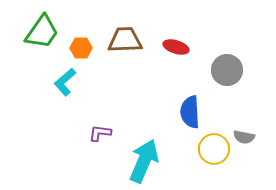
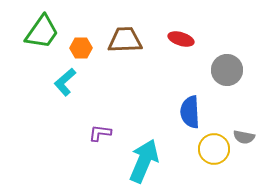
red ellipse: moved 5 px right, 8 px up
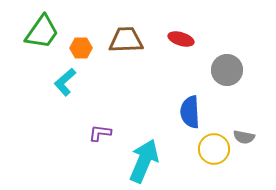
brown trapezoid: moved 1 px right
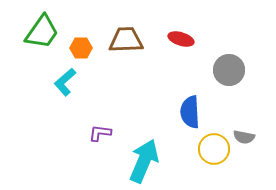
gray circle: moved 2 px right
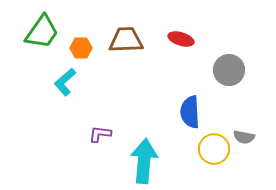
purple L-shape: moved 1 px down
cyan arrow: rotated 18 degrees counterclockwise
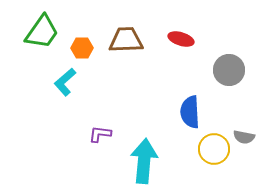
orange hexagon: moved 1 px right
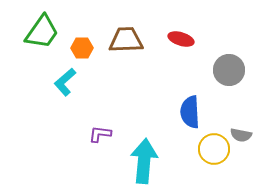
gray semicircle: moved 3 px left, 2 px up
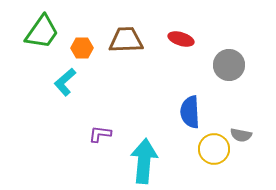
gray circle: moved 5 px up
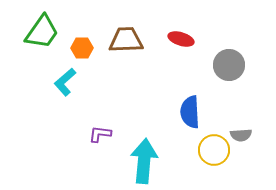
gray semicircle: rotated 15 degrees counterclockwise
yellow circle: moved 1 px down
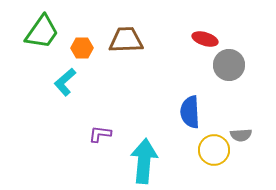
red ellipse: moved 24 px right
